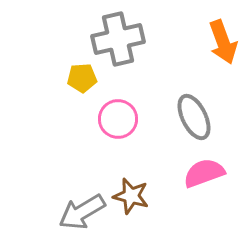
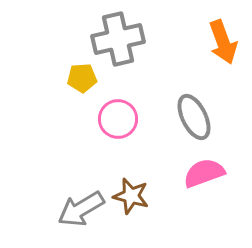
gray arrow: moved 1 px left, 3 px up
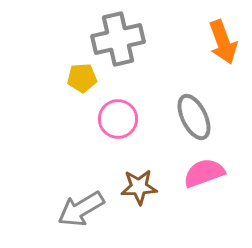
brown star: moved 8 px right, 9 px up; rotated 18 degrees counterclockwise
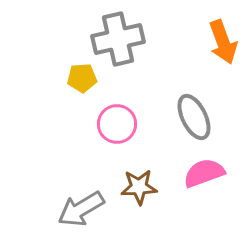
pink circle: moved 1 px left, 5 px down
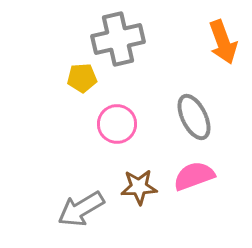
pink semicircle: moved 10 px left, 3 px down
